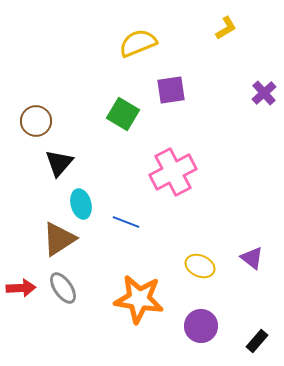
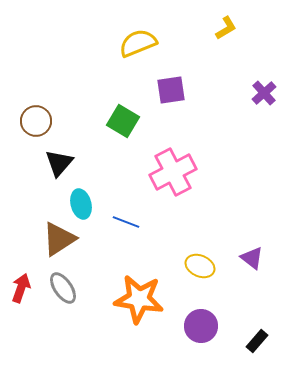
green square: moved 7 px down
red arrow: rotated 68 degrees counterclockwise
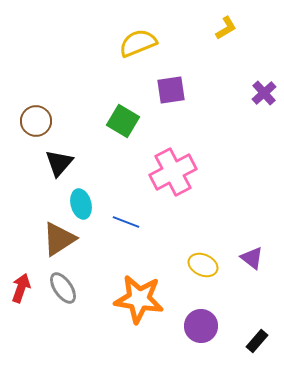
yellow ellipse: moved 3 px right, 1 px up
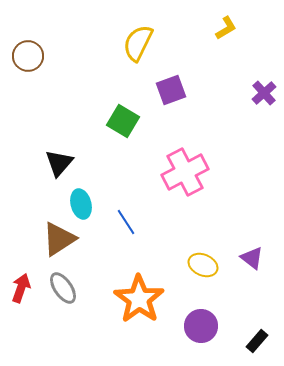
yellow semicircle: rotated 42 degrees counterclockwise
purple square: rotated 12 degrees counterclockwise
brown circle: moved 8 px left, 65 px up
pink cross: moved 12 px right
blue line: rotated 36 degrees clockwise
orange star: rotated 27 degrees clockwise
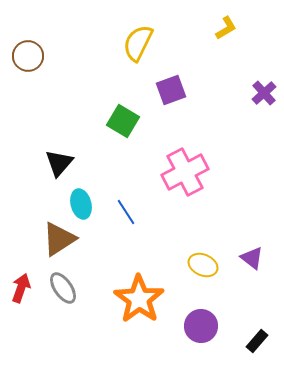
blue line: moved 10 px up
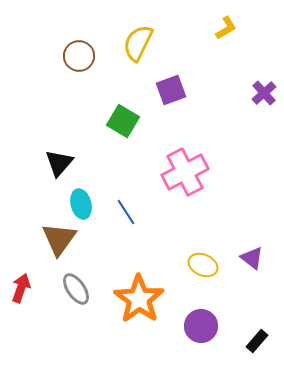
brown circle: moved 51 px right
brown triangle: rotated 21 degrees counterclockwise
gray ellipse: moved 13 px right, 1 px down
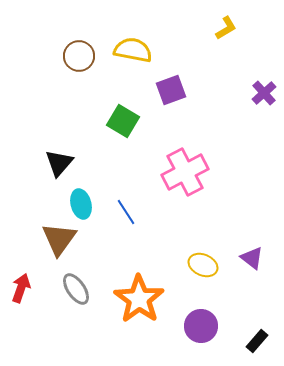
yellow semicircle: moved 5 px left, 7 px down; rotated 75 degrees clockwise
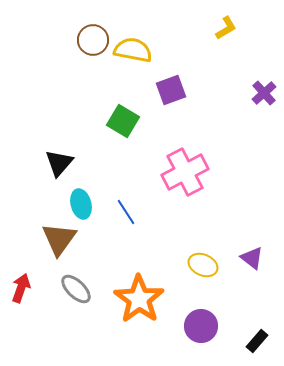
brown circle: moved 14 px right, 16 px up
gray ellipse: rotated 12 degrees counterclockwise
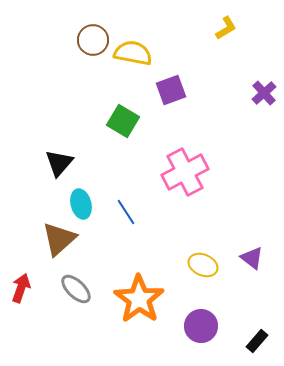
yellow semicircle: moved 3 px down
brown triangle: rotated 12 degrees clockwise
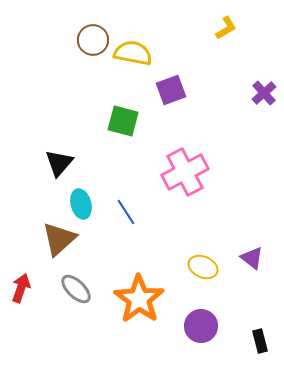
green square: rotated 16 degrees counterclockwise
yellow ellipse: moved 2 px down
black rectangle: moved 3 px right; rotated 55 degrees counterclockwise
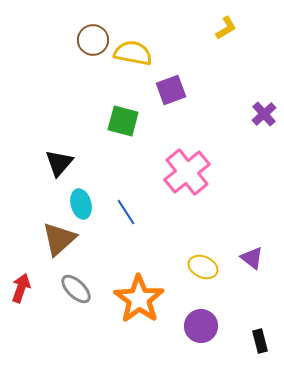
purple cross: moved 21 px down
pink cross: moved 2 px right; rotated 12 degrees counterclockwise
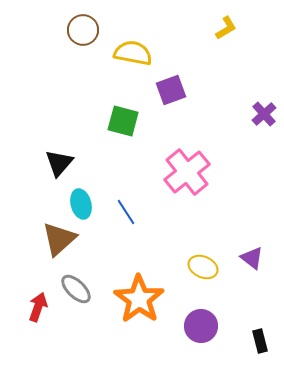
brown circle: moved 10 px left, 10 px up
red arrow: moved 17 px right, 19 px down
